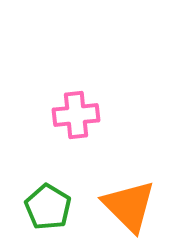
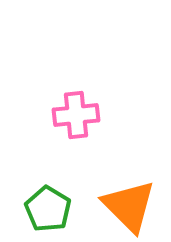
green pentagon: moved 2 px down
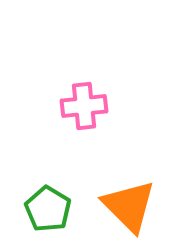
pink cross: moved 8 px right, 9 px up
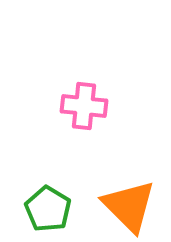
pink cross: rotated 12 degrees clockwise
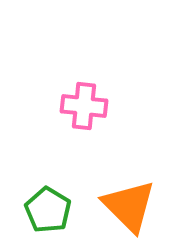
green pentagon: moved 1 px down
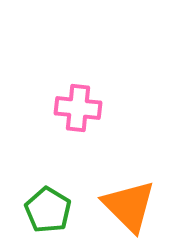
pink cross: moved 6 px left, 2 px down
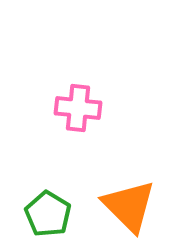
green pentagon: moved 4 px down
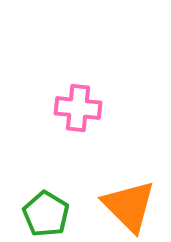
green pentagon: moved 2 px left
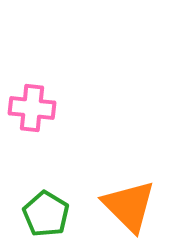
pink cross: moved 46 px left
